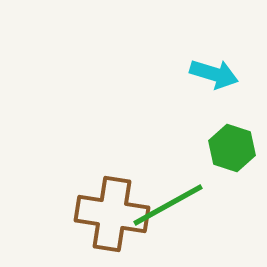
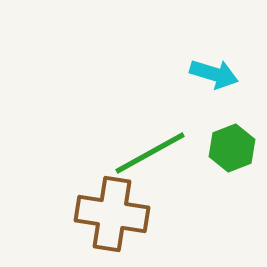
green hexagon: rotated 21 degrees clockwise
green line: moved 18 px left, 52 px up
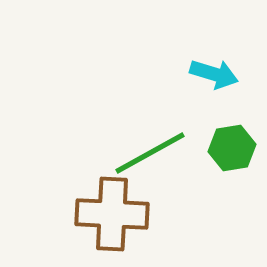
green hexagon: rotated 12 degrees clockwise
brown cross: rotated 6 degrees counterclockwise
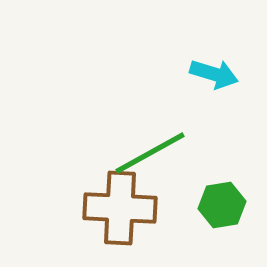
green hexagon: moved 10 px left, 57 px down
brown cross: moved 8 px right, 6 px up
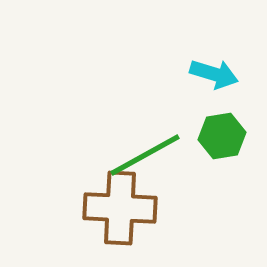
green line: moved 5 px left, 2 px down
green hexagon: moved 69 px up
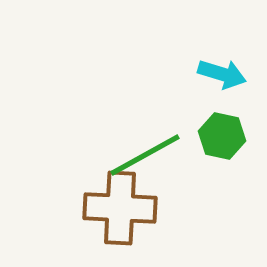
cyan arrow: moved 8 px right
green hexagon: rotated 21 degrees clockwise
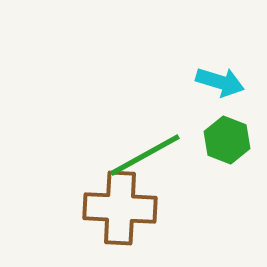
cyan arrow: moved 2 px left, 8 px down
green hexagon: moved 5 px right, 4 px down; rotated 9 degrees clockwise
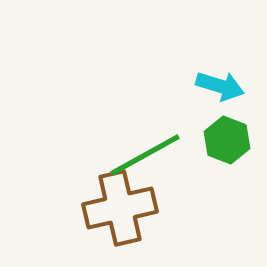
cyan arrow: moved 4 px down
brown cross: rotated 16 degrees counterclockwise
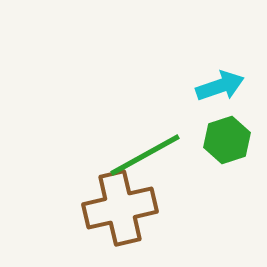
cyan arrow: rotated 36 degrees counterclockwise
green hexagon: rotated 21 degrees clockwise
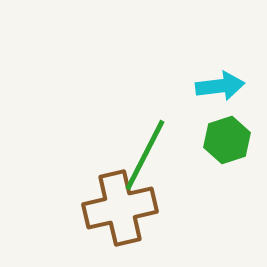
cyan arrow: rotated 12 degrees clockwise
green line: rotated 34 degrees counterclockwise
